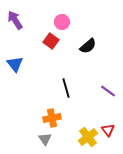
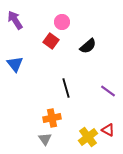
red triangle: rotated 24 degrees counterclockwise
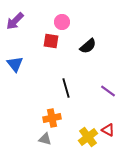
purple arrow: moved 1 px down; rotated 102 degrees counterclockwise
red square: rotated 28 degrees counterclockwise
gray triangle: rotated 40 degrees counterclockwise
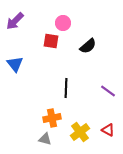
pink circle: moved 1 px right, 1 px down
black line: rotated 18 degrees clockwise
yellow cross: moved 8 px left, 5 px up
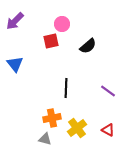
pink circle: moved 1 px left, 1 px down
red square: rotated 21 degrees counterclockwise
yellow cross: moved 3 px left, 4 px up
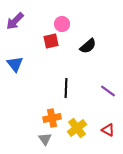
gray triangle: rotated 40 degrees clockwise
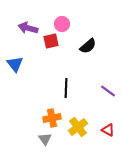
purple arrow: moved 13 px right, 7 px down; rotated 60 degrees clockwise
yellow cross: moved 1 px right, 1 px up
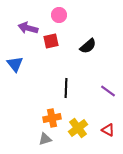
pink circle: moved 3 px left, 9 px up
yellow cross: moved 1 px down
gray triangle: rotated 48 degrees clockwise
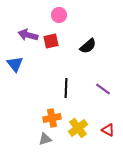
purple arrow: moved 7 px down
purple line: moved 5 px left, 2 px up
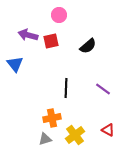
yellow cross: moved 3 px left, 7 px down
